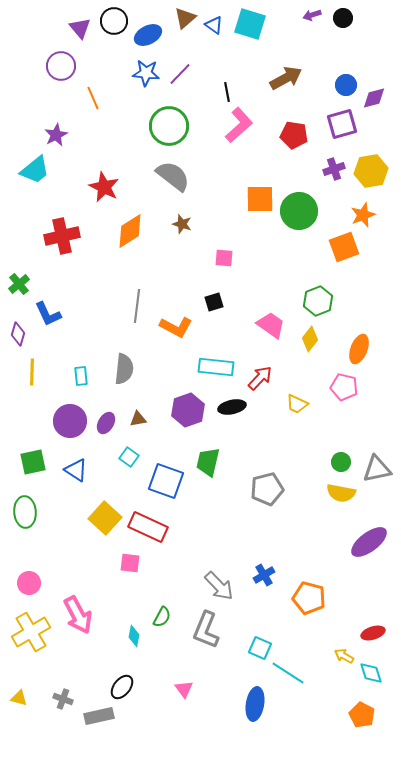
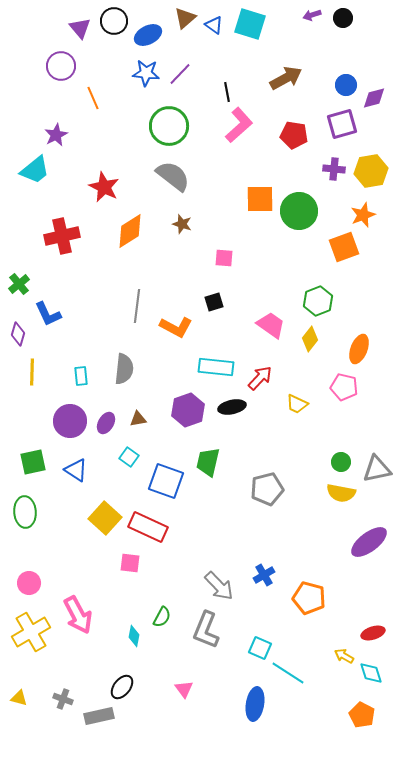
purple cross at (334, 169): rotated 25 degrees clockwise
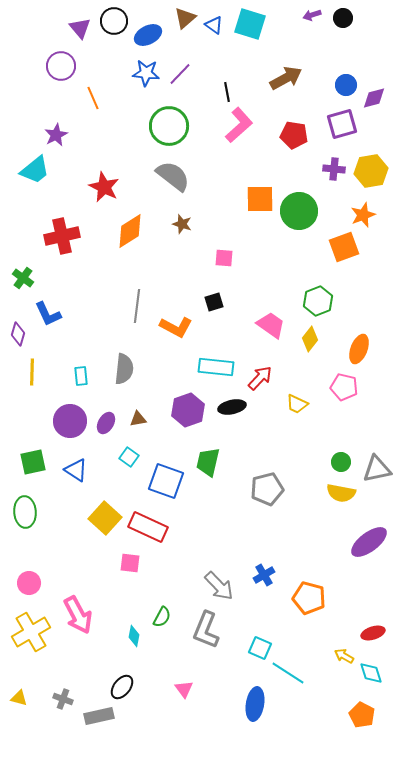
green cross at (19, 284): moved 4 px right, 6 px up; rotated 15 degrees counterclockwise
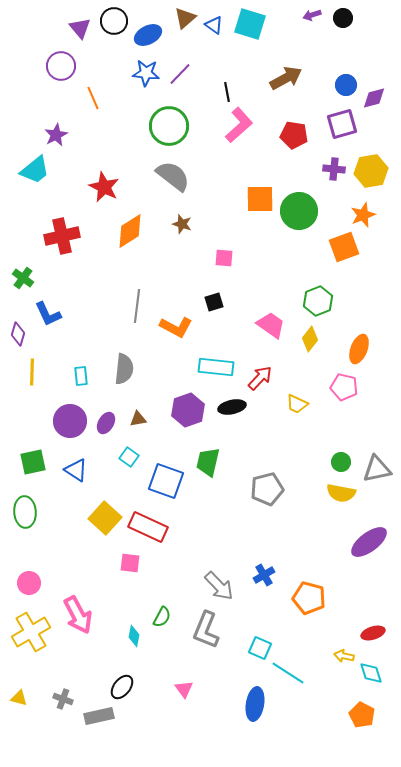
yellow arrow at (344, 656): rotated 18 degrees counterclockwise
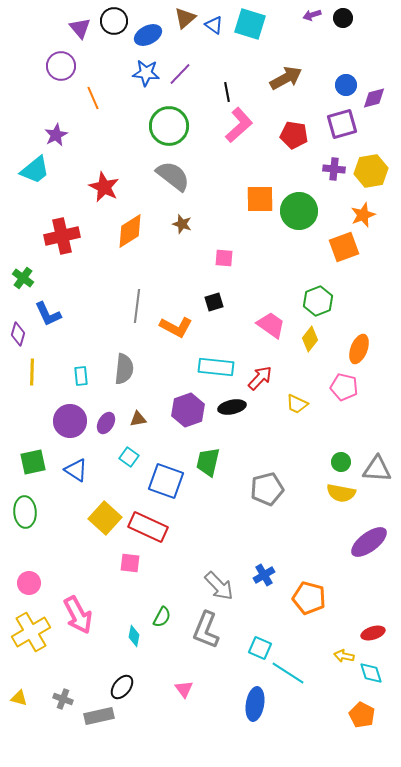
gray triangle at (377, 469): rotated 16 degrees clockwise
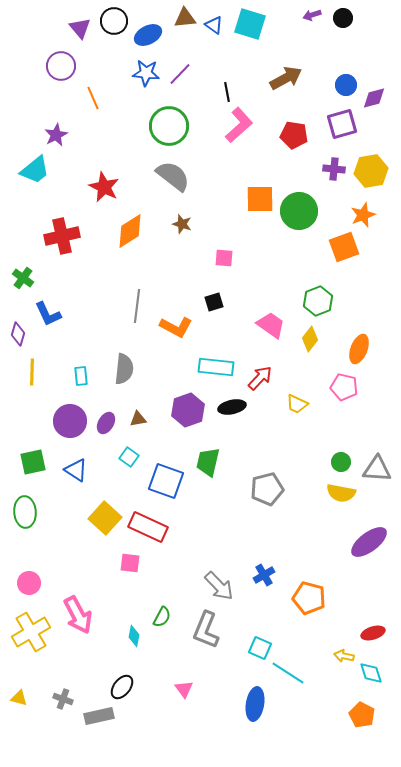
brown triangle at (185, 18): rotated 35 degrees clockwise
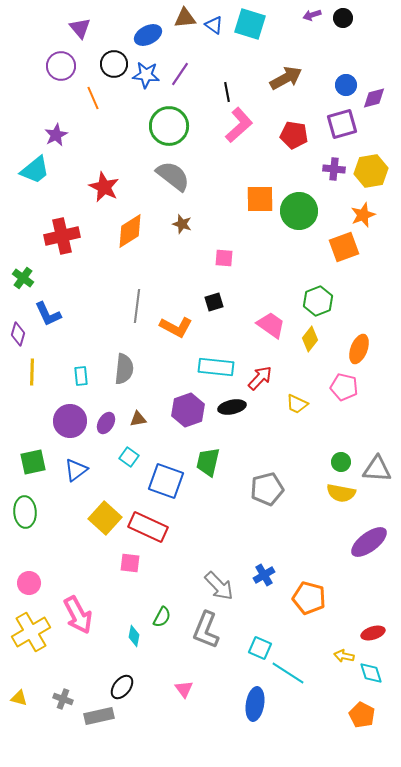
black circle at (114, 21): moved 43 px down
blue star at (146, 73): moved 2 px down
purple line at (180, 74): rotated 10 degrees counterclockwise
blue triangle at (76, 470): rotated 50 degrees clockwise
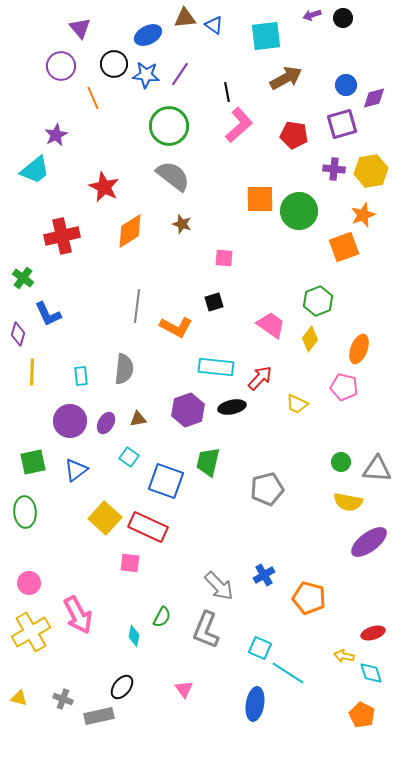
cyan square at (250, 24): moved 16 px right, 12 px down; rotated 24 degrees counterclockwise
yellow semicircle at (341, 493): moved 7 px right, 9 px down
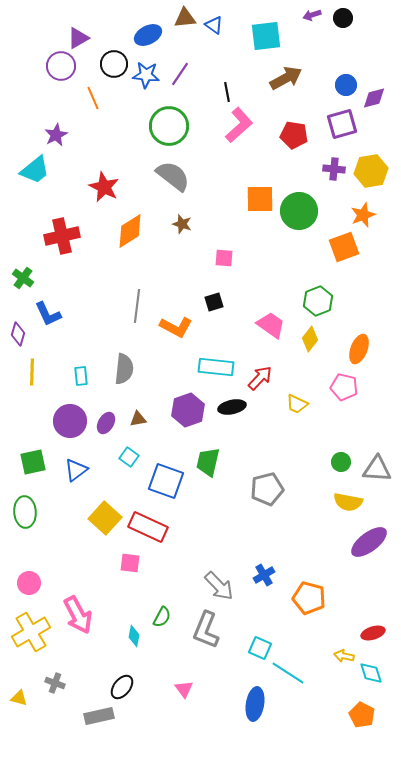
purple triangle at (80, 28): moved 2 px left, 10 px down; rotated 40 degrees clockwise
gray cross at (63, 699): moved 8 px left, 16 px up
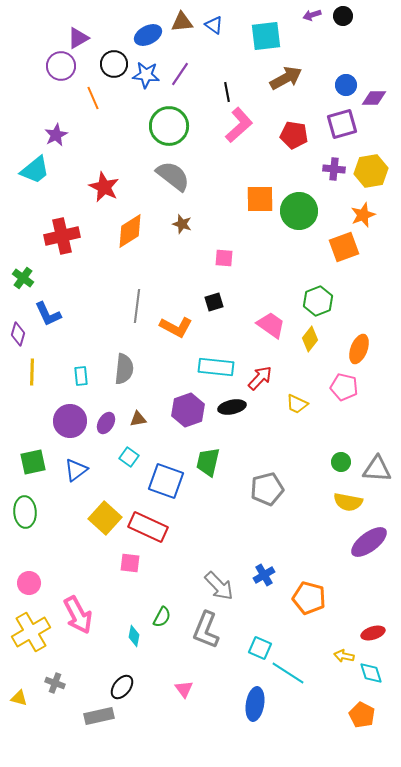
brown triangle at (185, 18): moved 3 px left, 4 px down
black circle at (343, 18): moved 2 px up
purple diamond at (374, 98): rotated 15 degrees clockwise
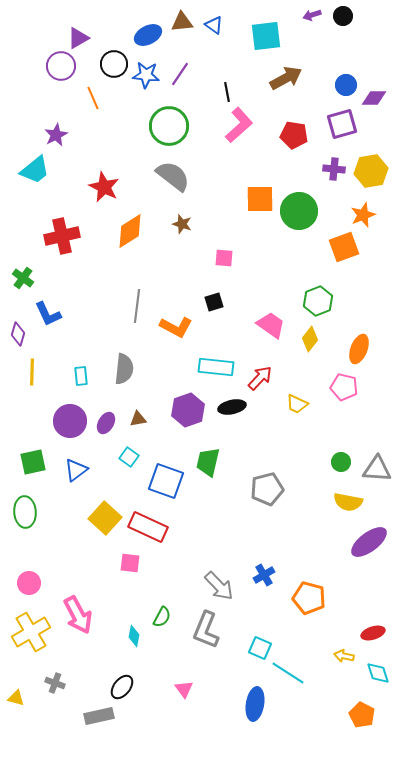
cyan diamond at (371, 673): moved 7 px right
yellow triangle at (19, 698): moved 3 px left
